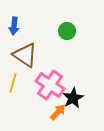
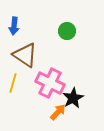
pink cross: moved 2 px up; rotated 8 degrees counterclockwise
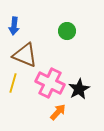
brown triangle: rotated 12 degrees counterclockwise
black star: moved 6 px right, 9 px up
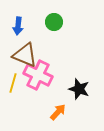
blue arrow: moved 4 px right
green circle: moved 13 px left, 9 px up
pink cross: moved 12 px left, 8 px up
black star: rotated 25 degrees counterclockwise
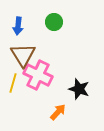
brown triangle: moved 2 px left; rotated 36 degrees clockwise
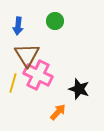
green circle: moved 1 px right, 1 px up
brown triangle: moved 4 px right
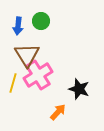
green circle: moved 14 px left
pink cross: rotated 32 degrees clockwise
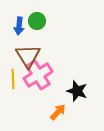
green circle: moved 4 px left
blue arrow: moved 1 px right
brown triangle: moved 1 px right, 1 px down
yellow line: moved 4 px up; rotated 18 degrees counterclockwise
black star: moved 2 px left, 2 px down
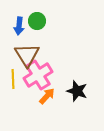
brown triangle: moved 1 px left, 1 px up
orange arrow: moved 11 px left, 16 px up
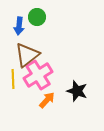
green circle: moved 4 px up
brown triangle: rotated 24 degrees clockwise
orange arrow: moved 4 px down
